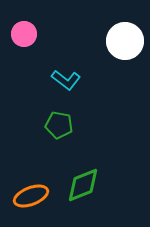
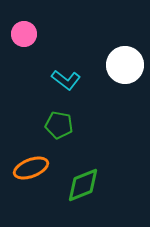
white circle: moved 24 px down
orange ellipse: moved 28 px up
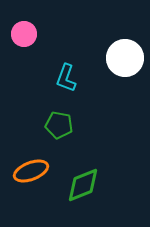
white circle: moved 7 px up
cyan L-shape: moved 2 px up; rotated 72 degrees clockwise
orange ellipse: moved 3 px down
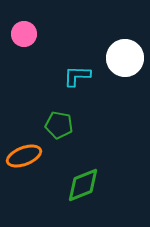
cyan L-shape: moved 11 px right, 2 px up; rotated 72 degrees clockwise
orange ellipse: moved 7 px left, 15 px up
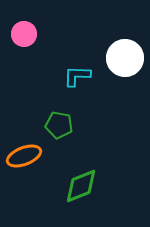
green diamond: moved 2 px left, 1 px down
